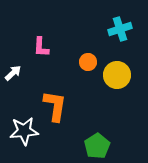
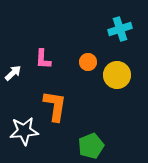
pink L-shape: moved 2 px right, 12 px down
green pentagon: moved 6 px left; rotated 10 degrees clockwise
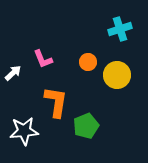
pink L-shape: rotated 25 degrees counterclockwise
orange L-shape: moved 1 px right, 4 px up
green pentagon: moved 5 px left, 20 px up
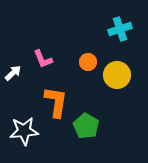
green pentagon: rotated 20 degrees counterclockwise
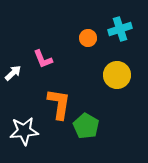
orange circle: moved 24 px up
orange L-shape: moved 3 px right, 2 px down
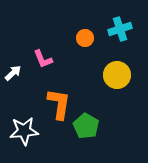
orange circle: moved 3 px left
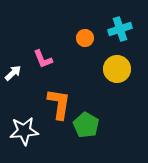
yellow circle: moved 6 px up
green pentagon: moved 1 px up
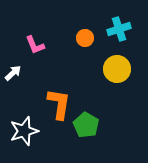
cyan cross: moved 1 px left
pink L-shape: moved 8 px left, 14 px up
white star: rotated 12 degrees counterclockwise
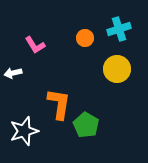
pink L-shape: rotated 10 degrees counterclockwise
white arrow: rotated 150 degrees counterclockwise
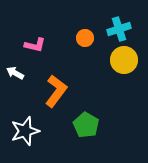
pink L-shape: rotated 45 degrees counterclockwise
yellow circle: moved 7 px right, 9 px up
white arrow: moved 2 px right; rotated 42 degrees clockwise
orange L-shape: moved 3 px left, 13 px up; rotated 28 degrees clockwise
white star: moved 1 px right
